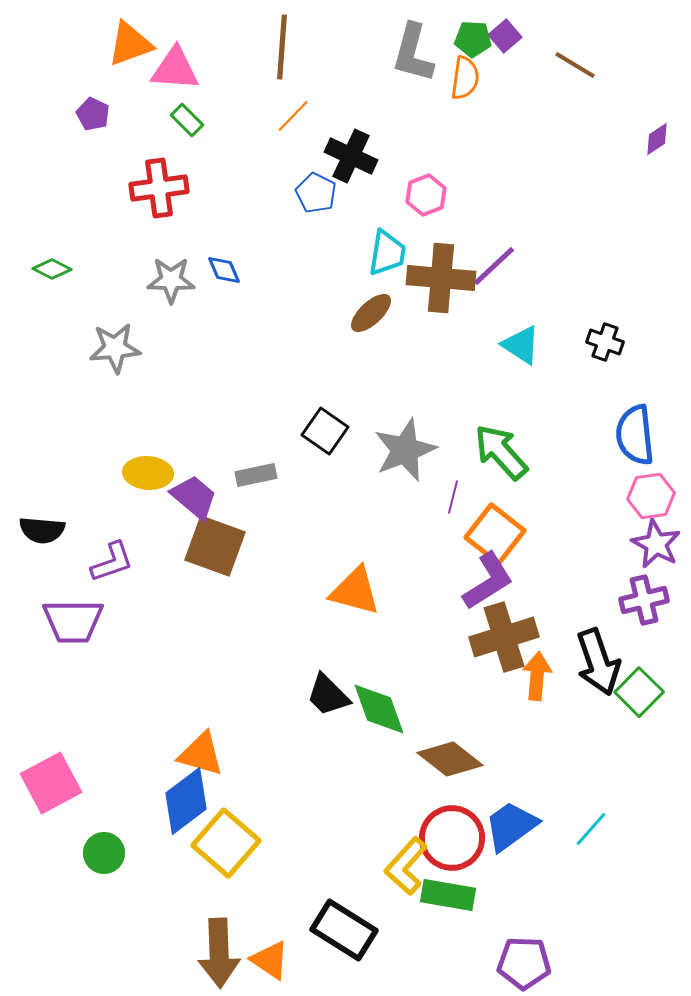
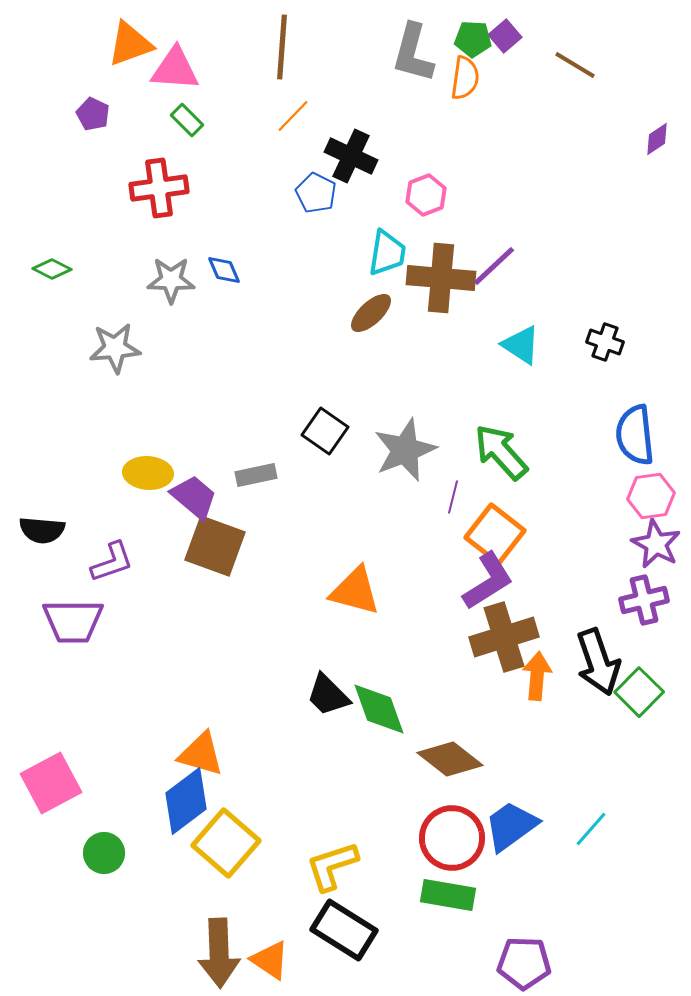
yellow L-shape at (406, 866): moved 74 px left; rotated 30 degrees clockwise
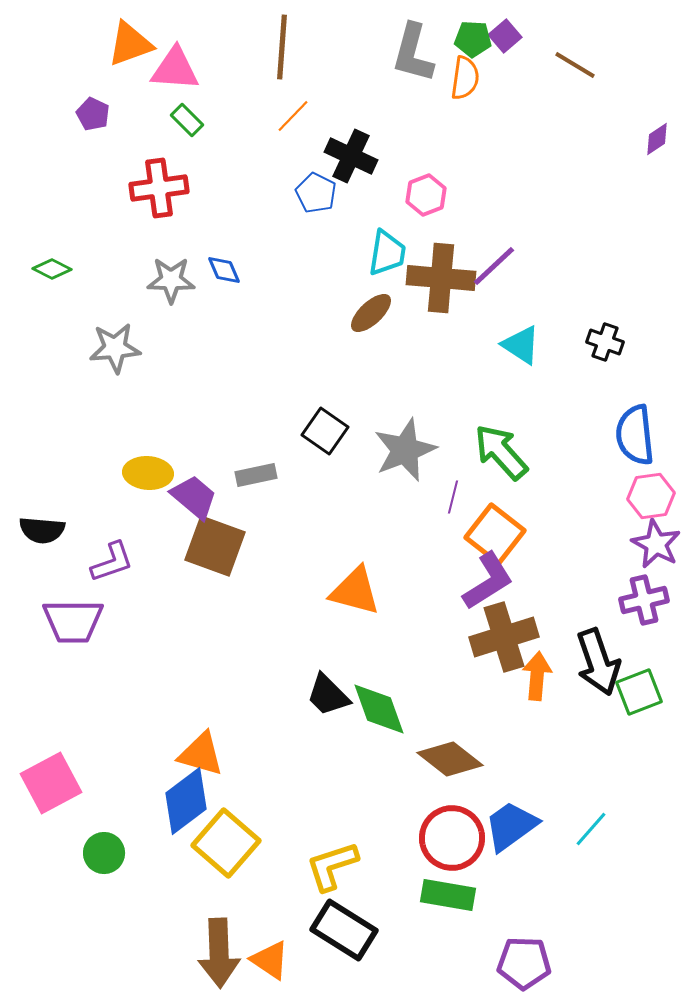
green square at (639, 692): rotated 24 degrees clockwise
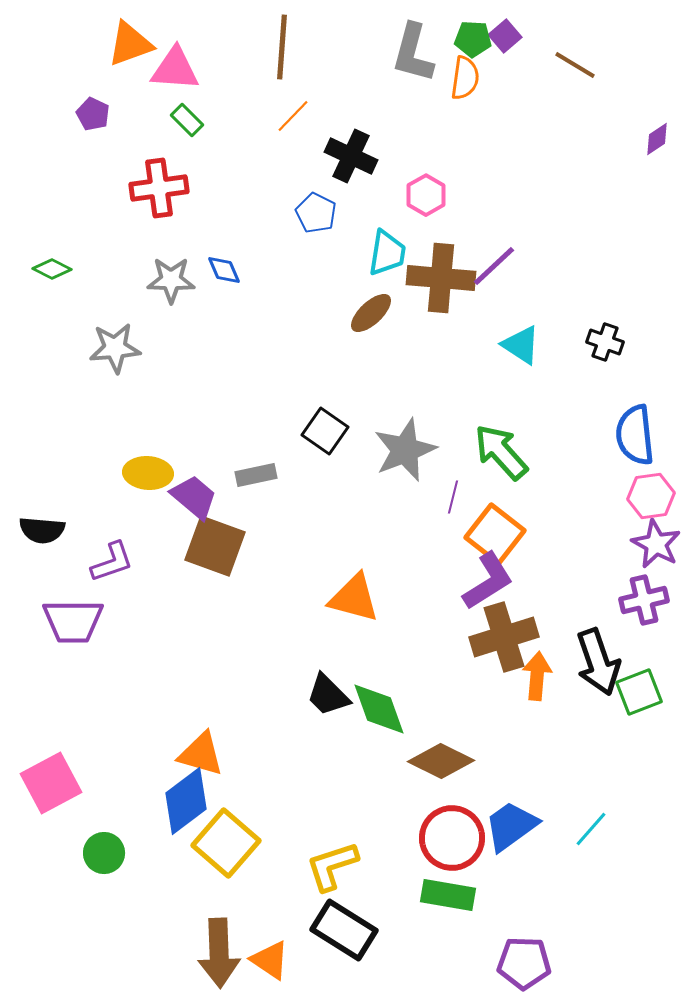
blue pentagon at (316, 193): moved 20 px down
pink hexagon at (426, 195): rotated 9 degrees counterclockwise
orange triangle at (355, 591): moved 1 px left, 7 px down
brown diamond at (450, 759): moved 9 px left, 2 px down; rotated 12 degrees counterclockwise
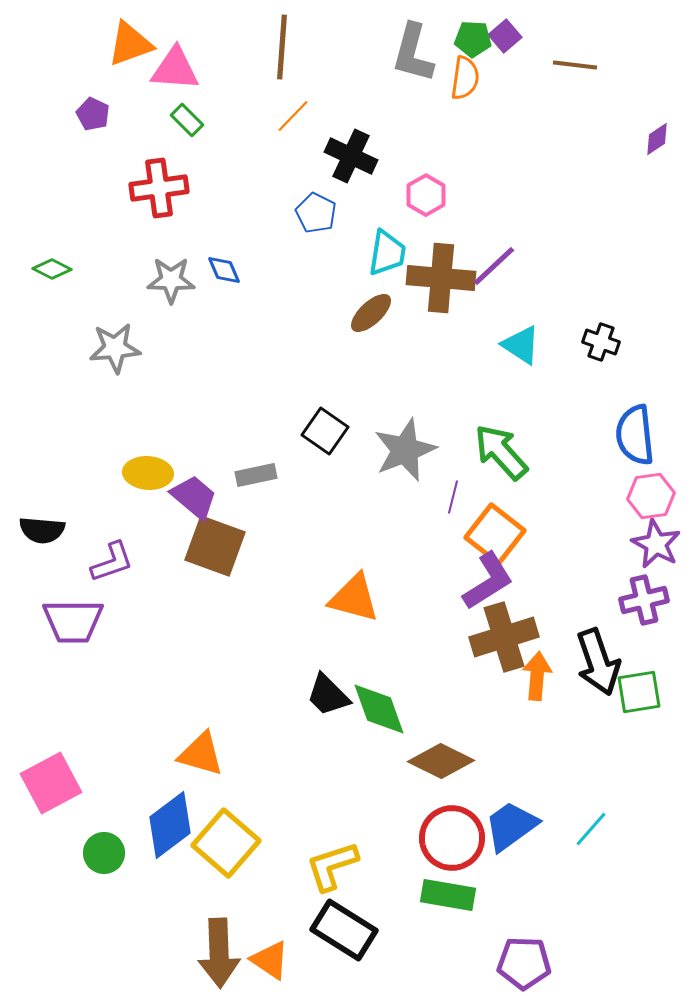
brown line at (575, 65): rotated 24 degrees counterclockwise
black cross at (605, 342): moved 4 px left
green square at (639, 692): rotated 12 degrees clockwise
blue diamond at (186, 801): moved 16 px left, 24 px down
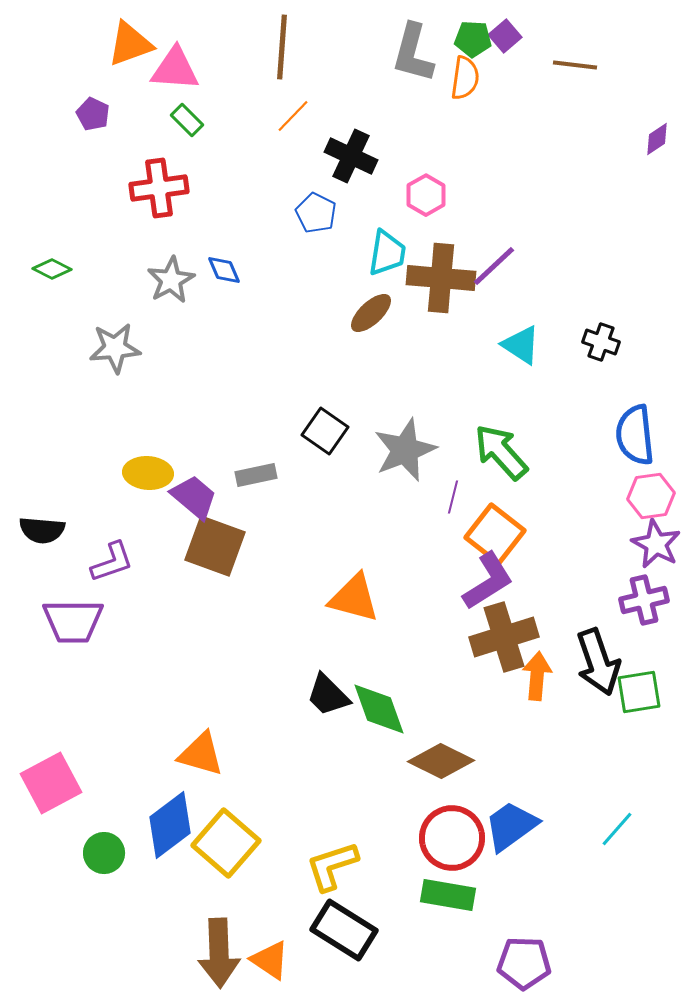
gray star at (171, 280): rotated 30 degrees counterclockwise
cyan line at (591, 829): moved 26 px right
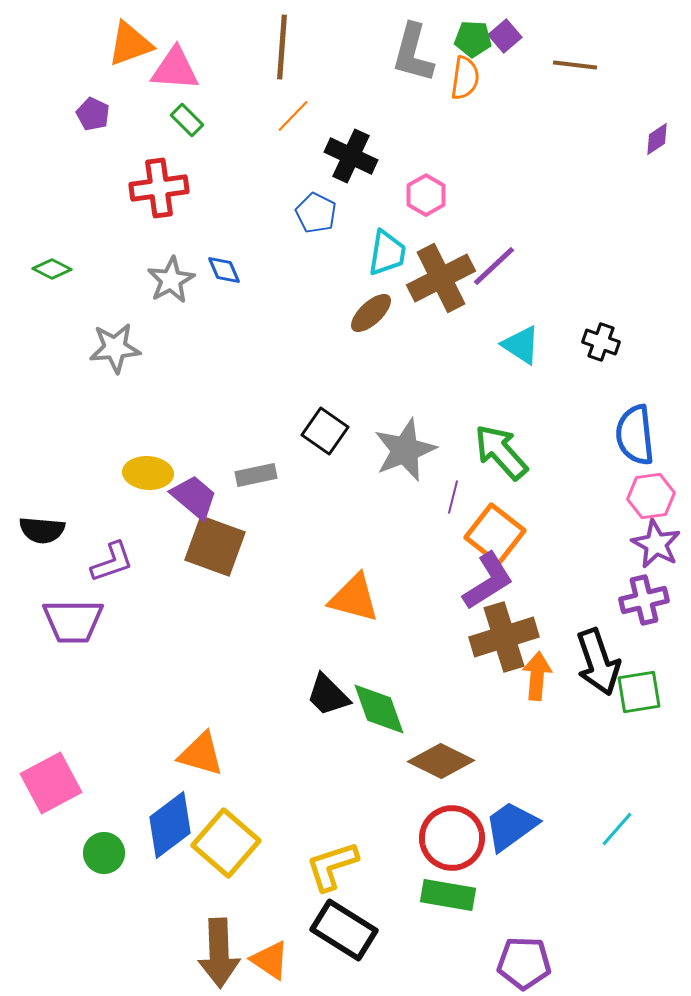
brown cross at (441, 278): rotated 32 degrees counterclockwise
